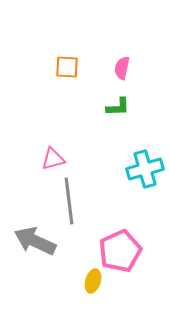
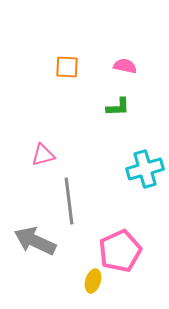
pink semicircle: moved 3 px right, 2 px up; rotated 90 degrees clockwise
pink triangle: moved 10 px left, 4 px up
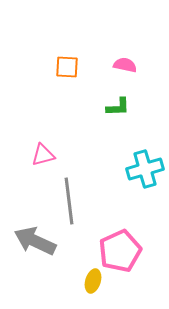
pink semicircle: moved 1 px up
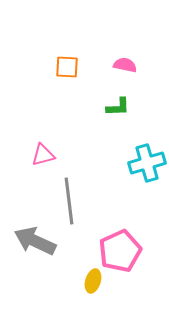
cyan cross: moved 2 px right, 6 px up
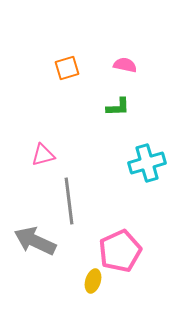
orange square: moved 1 px down; rotated 20 degrees counterclockwise
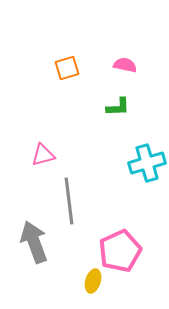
gray arrow: moved 1 px left, 1 px down; rotated 45 degrees clockwise
